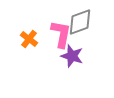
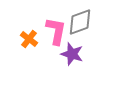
pink L-shape: moved 5 px left, 3 px up
purple star: moved 2 px up
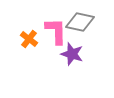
gray diamond: rotated 32 degrees clockwise
pink L-shape: rotated 12 degrees counterclockwise
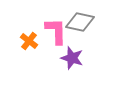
orange cross: moved 2 px down
purple star: moved 4 px down
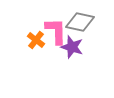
orange cross: moved 7 px right, 1 px up
purple star: moved 11 px up
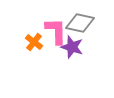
gray diamond: moved 1 px down
orange cross: moved 2 px left, 2 px down
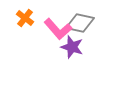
pink L-shape: moved 2 px right, 2 px up; rotated 140 degrees clockwise
orange cross: moved 9 px left, 24 px up
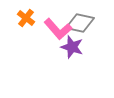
orange cross: moved 1 px right
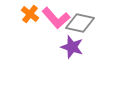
orange cross: moved 4 px right, 4 px up
pink L-shape: moved 2 px left, 11 px up
